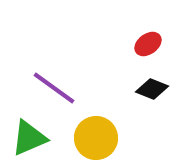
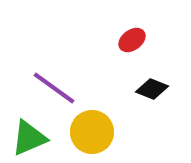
red ellipse: moved 16 px left, 4 px up
yellow circle: moved 4 px left, 6 px up
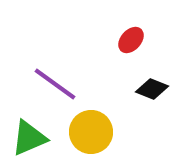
red ellipse: moved 1 px left; rotated 12 degrees counterclockwise
purple line: moved 1 px right, 4 px up
yellow circle: moved 1 px left
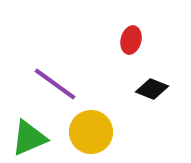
red ellipse: rotated 28 degrees counterclockwise
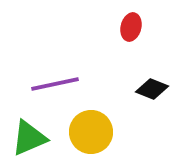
red ellipse: moved 13 px up
purple line: rotated 48 degrees counterclockwise
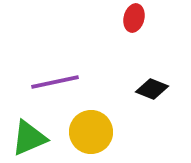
red ellipse: moved 3 px right, 9 px up
purple line: moved 2 px up
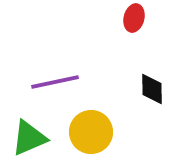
black diamond: rotated 68 degrees clockwise
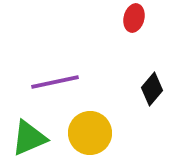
black diamond: rotated 40 degrees clockwise
yellow circle: moved 1 px left, 1 px down
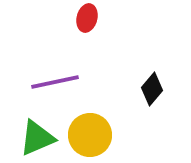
red ellipse: moved 47 px left
yellow circle: moved 2 px down
green triangle: moved 8 px right
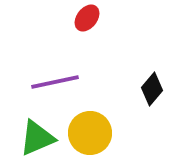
red ellipse: rotated 24 degrees clockwise
yellow circle: moved 2 px up
